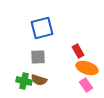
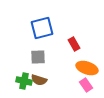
red rectangle: moved 4 px left, 7 px up
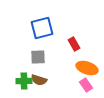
green cross: rotated 14 degrees counterclockwise
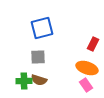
red rectangle: moved 19 px right; rotated 56 degrees clockwise
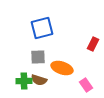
orange ellipse: moved 25 px left
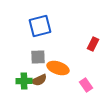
blue square: moved 2 px left, 2 px up
orange ellipse: moved 4 px left
brown semicircle: rotated 42 degrees counterclockwise
